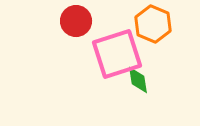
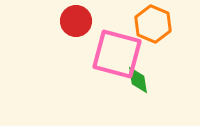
pink square: rotated 33 degrees clockwise
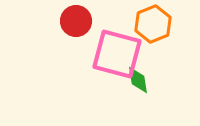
orange hexagon: rotated 15 degrees clockwise
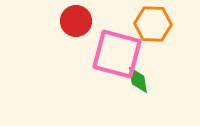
orange hexagon: rotated 24 degrees clockwise
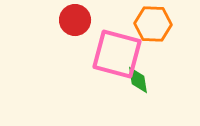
red circle: moved 1 px left, 1 px up
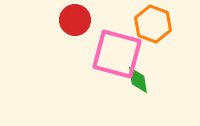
orange hexagon: rotated 18 degrees clockwise
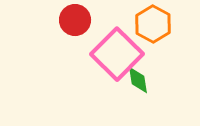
orange hexagon: rotated 9 degrees clockwise
pink square: rotated 30 degrees clockwise
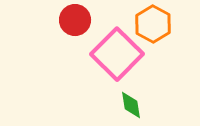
green diamond: moved 7 px left, 25 px down
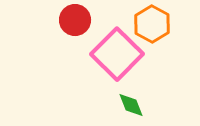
orange hexagon: moved 1 px left
green diamond: rotated 12 degrees counterclockwise
